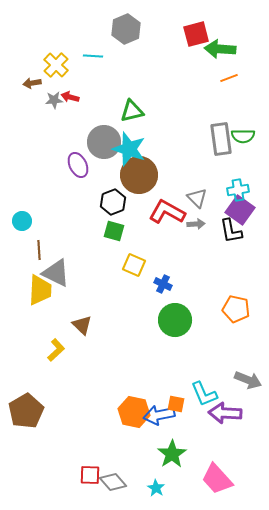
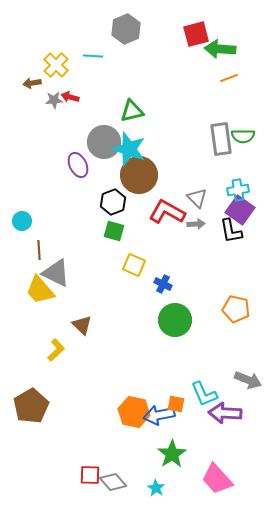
yellow trapezoid at (40, 290): rotated 136 degrees clockwise
brown pentagon at (26, 411): moved 5 px right, 5 px up
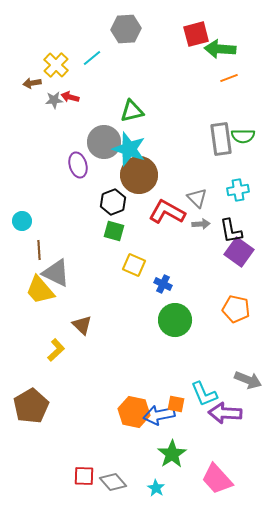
gray hexagon at (126, 29): rotated 20 degrees clockwise
cyan line at (93, 56): moved 1 px left, 2 px down; rotated 42 degrees counterclockwise
purple ellipse at (78, 165): rotated 10 degrees clockwise
purple square at (240, 210): moved 1 px left, 42 px down
gray arrow at (196, 224): moved 5 px right
red square at (90, 475): moved 6 px left, 1 px down
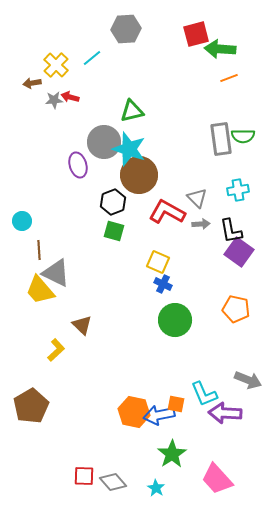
yellow square at (134, 265): moved 24 px right, 3 px up
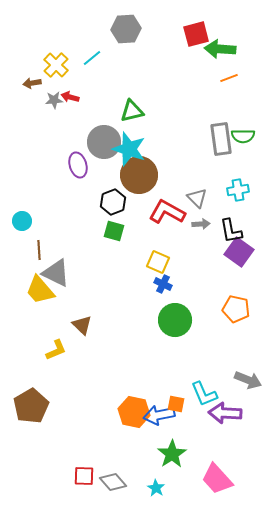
yellow L-shape at (56, 350): rotated 20 degrees clockwise
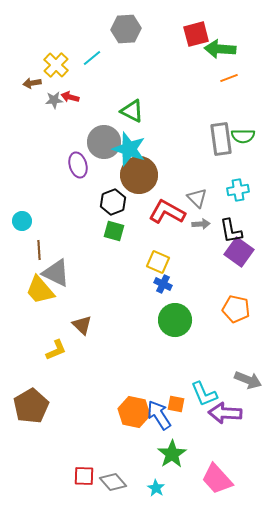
green triangle at (132, 111): rotated 40 degrees clockwise
blue arrow at (159, 415): rotated 68 degrees clockwise
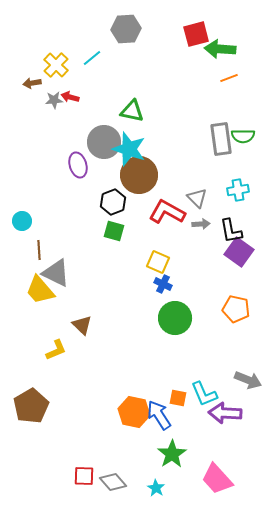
green triangle at (132, 111): rotated 15 degrees counterclockwise
green circle at (175, 320): moved 2 px up
orange square at (176, 404): moved 2 px right, 6 px up
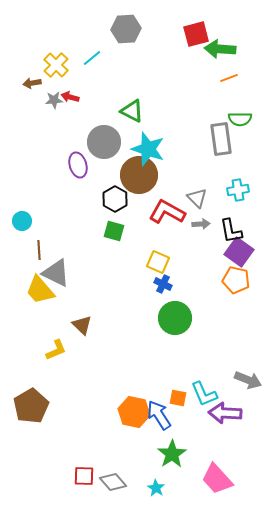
green triangle at (132, 111): rotated 15 degrees clockwise
green semicircle at (243, 136): moved 3 px left, 17 px up
cyan star at (129, 149): moved 19 px right
black hexagon at (113, 202): moved 2 px right, 3 px up; rotated 10 degrees counterclockwise
orange pentagon at (236, 309): moved 29 px up
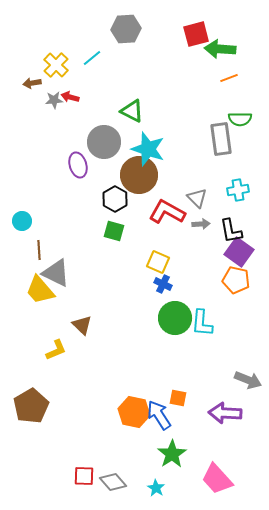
cyan L-shape at (204, 394): moved 2 px left, 71 px up; rotated 28 degrees clockwise
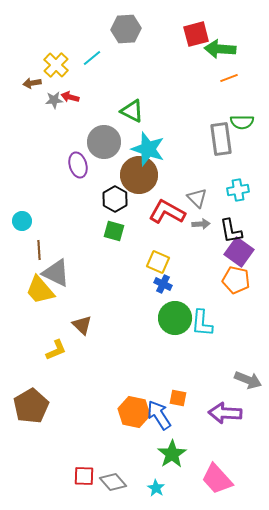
green semicircle at (240, 119): moved 2 px right, 3 px down
